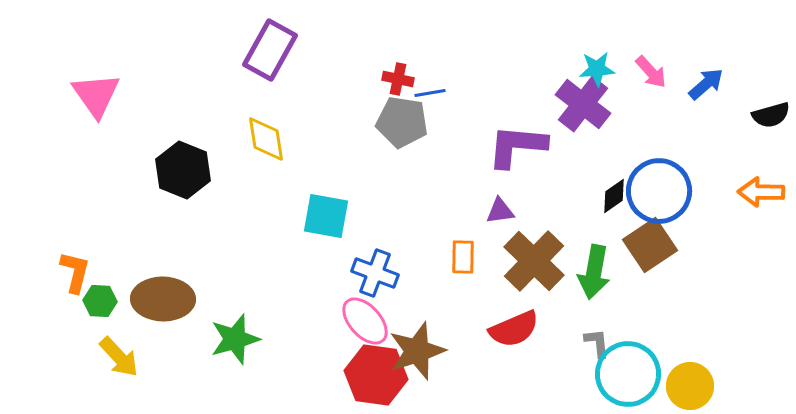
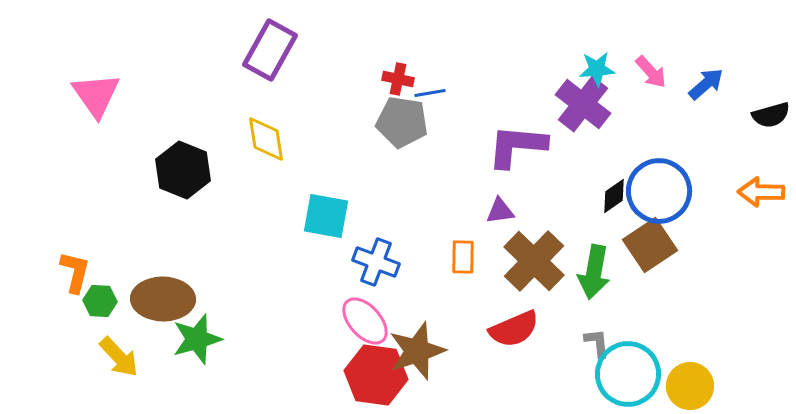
blue cross: moved 1 px right, 11 px up
green star: moved 38 px left
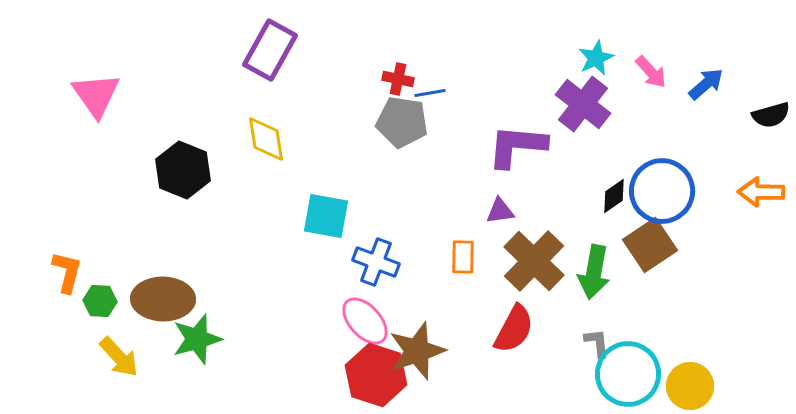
cyan star: moved 1 px left, 11 px up; rotated 21 degrees counterclockwise
blue circle: moved 3 px right
orange L-shape: moved 8 px left
red semicircle: rotated 39 degrees counterclockwise
red hexagon: rotated 10 degrees clockwise
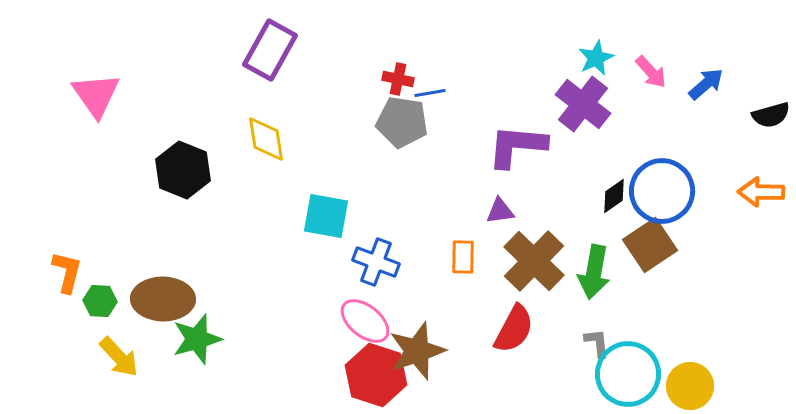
pink ellipse: rotated 9 degrees counterclockwise
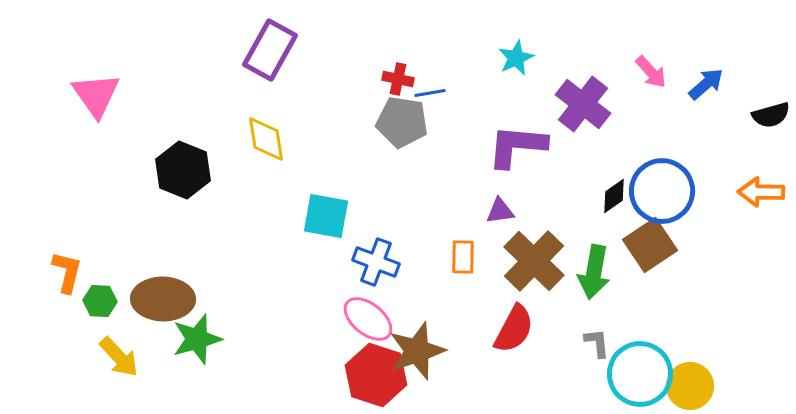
cyan star: moved 80 px left
pink ellipse: moved 3 px right, 2 px up
cyan circle: moved 12 px right
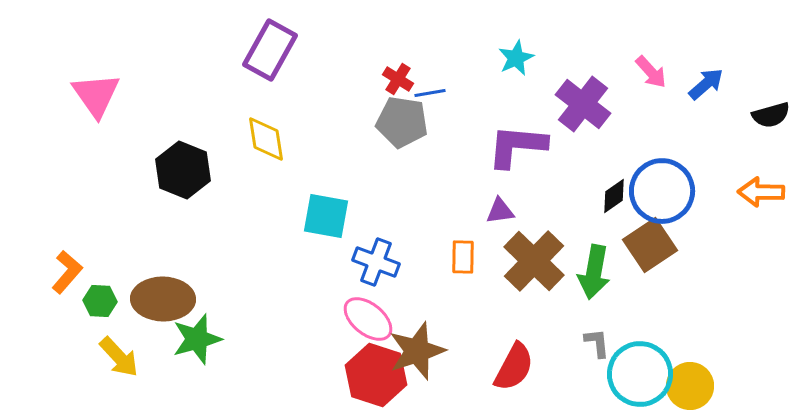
red cross: rotated 20 degrees clockwise
orange L-shape: rotated 27 degrees clockwise
red semicircle: moved 38 px down
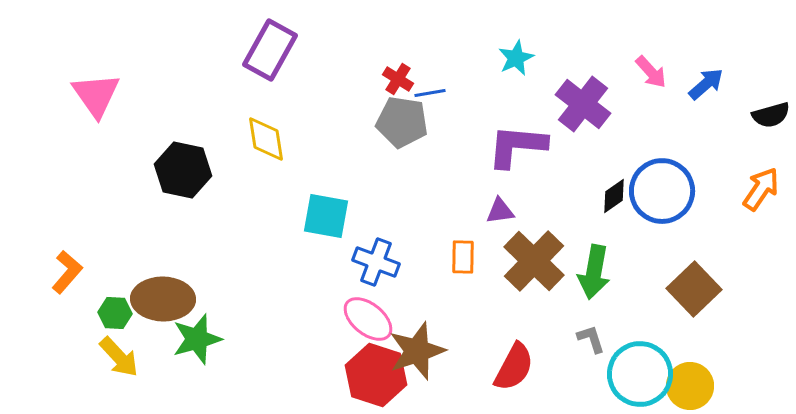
black hexagon: rotated 10 degrees counterclockwise
orange arrow: moved 3 px up; rotated 123 degrees clockwise
brown square: moved 44 px right, 44 px down; rotated 10 degrees counterclockwise
green hexagon: moved 15 px right, 12 px down
gray L-shape: moved 6 px left, 4 px up; rotated 12 degrees counterclockwise
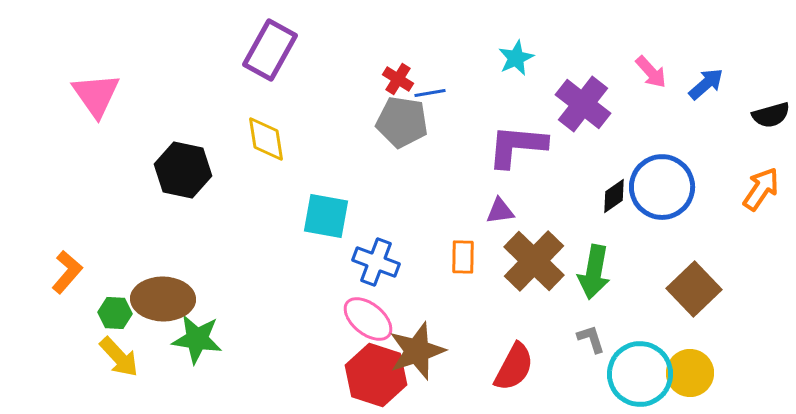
blue circle: moved 4 px up
green star: rotated 24 degrees clockwise
yellow circle: moved 13 px up
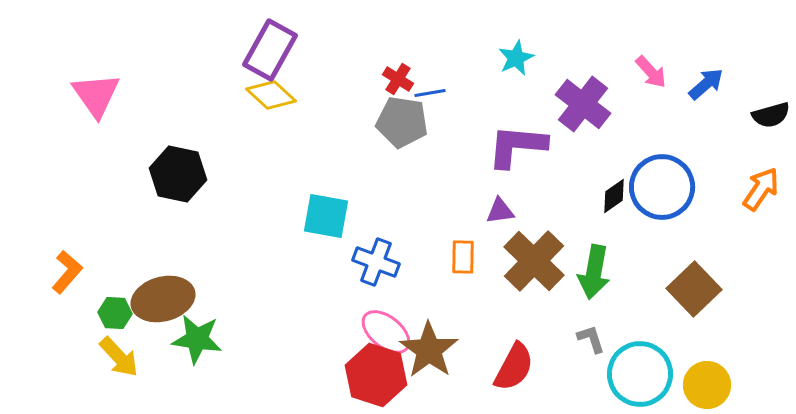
yellow diamond: moved 5 px right, 44 px up; rotated 39 degrees counterclockwise
black hexagon: moved 5 px left, 4 px down
brown ellipse: rotated 16 degrees counterclockwise
pink ellipse: moved 18 px right, 13 px down
brown star: moved 12 px right, 1 px up; rotated 18 degrees counterclockwise
yellow circle: moved 17 px right, 12 px down
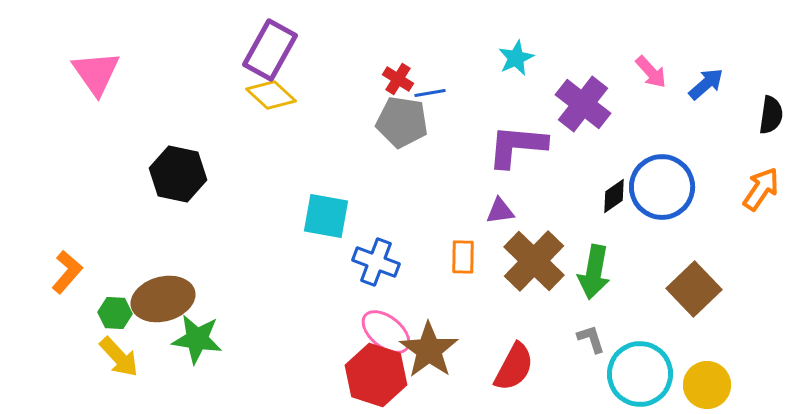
pink triangle: moved 22 px up
black semicircle: rotated 66 degrees counterclockwise
